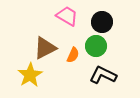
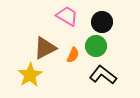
black L-shape: rotated 12 degrees clockwise
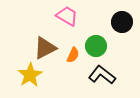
black circle: moved 20 px right
black L-shape: moved 1 px left
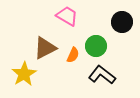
yellow star: moved 6 px left, 1 px up
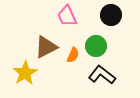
pink trapezoid: rotated 145 degrees counterclockwise
black circle: moved 11 px left, 7 px up
brown triangle: moved 1 px right, 1 px up
yellow star: moved 1 px right, 1 px up
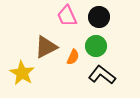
black circle: moved 12 px left, 2 px down
orange semicircle: moved 2 px down
yellow star: moved 3 px left; rotated 10 degrees counterclockwise
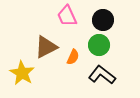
black circle: moved 4 px right, 3 px down
green circle: moved 3 px right, 1 px up
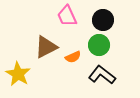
orange semicircle: rotated 42 degrees clockwise
yellow star: moved 4 px left, 1 px down
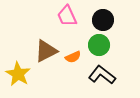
brown triangle: moved 4 px down
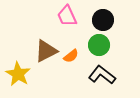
orange semicircle: moved 2 px left, 1 px up; rotated 14 degrees counterclockwise
